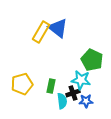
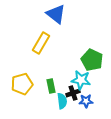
blue triangle: moved 2 px left, 14 px up
yellow rectangle: moved 11 px down
green rectangle: rotated 24 degrees counterclockwise
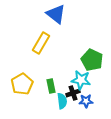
yellow pentagon: rotated 15 degrees counterclockwise
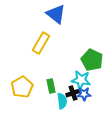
yellow pentagon: moved 3 px down
blue star: moved 2 px left, 7 px up
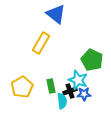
cyan star: moved 3 px left; rotated 12 degrees clockwise
black cross: moved 3 px left, 2 px up
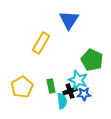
blue triangle: moved 13 px right, 6 px down; rotated 25 degrees clockwise
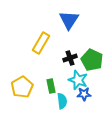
black cross: moved 33 px up
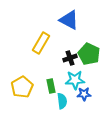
blue triangle: rotated 35 degrees counterclockwise
green pentagon: moved 3 px left, 6 px up
cyan star: moved 3 px left; rotated 24 degrees counterclockwise
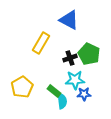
green rectangle: moved 3 px right, 5 px down; rotated 40 degrees counterclockwise
